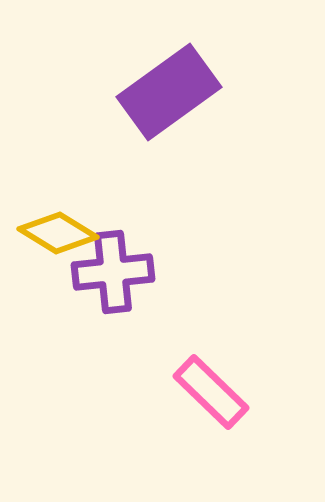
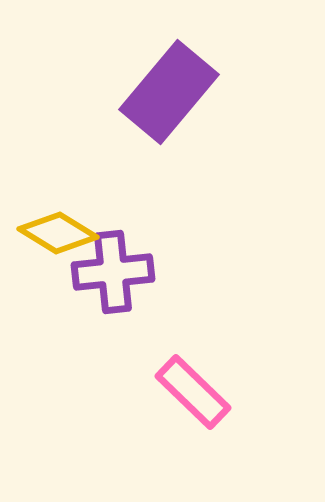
purple rectangle: rotated 14 degrees counterclockwise
pink rectangle: moved 18 px left
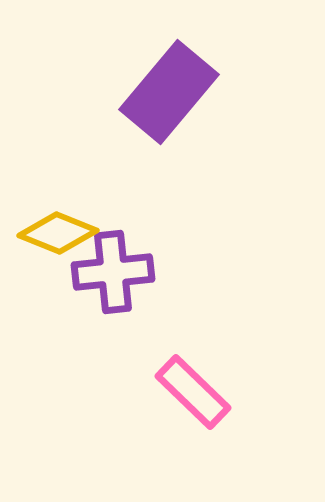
yellow diamond: rotated 10 degrees counterclockwise
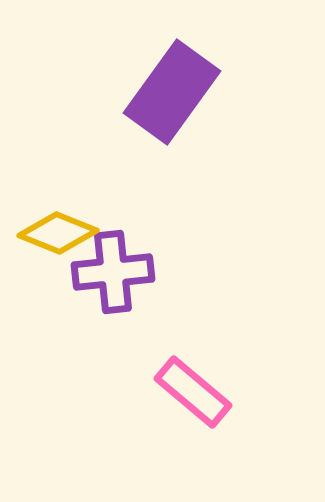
purple rectangle: moved 3 px right; rotated 4 degrees counterclockwise
pink rectangle: rotated 4 degrees counterclockwise
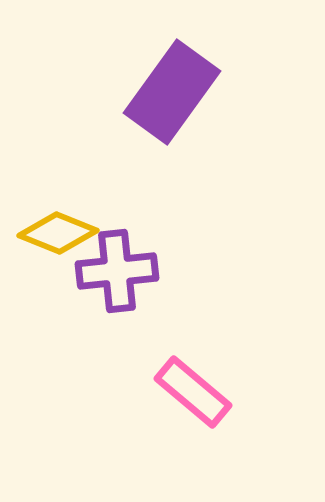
purple cross: moved 4 px right, 1 px up
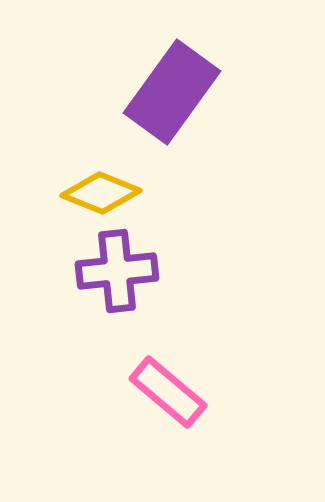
yellow diamond: moved 43 px right, 40 px up
pink rectangle: moved 25 px left
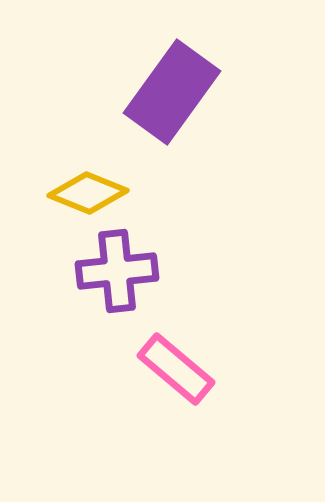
yellow diamond: moved 13 px left
pink rectangle: moved 8 px right, 23 px up
